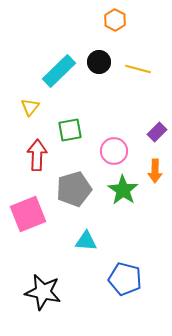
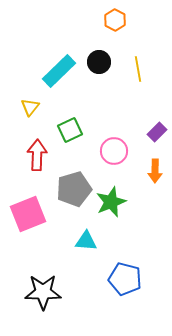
yellow line: rotated 65 degrees clockwise
green square: rotated 15 degrees counterclockwise
green star: moved 12 px left, 12 px down; rotated 16 degrees clockwise
black star: rotated 12 degrees counterclockwise
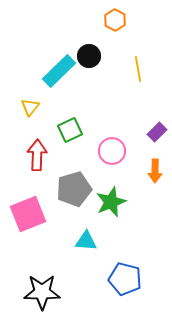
black circle: moved 10 px left, 6 px up
pink circle: moved 2 px left
black star: moved 1 px left
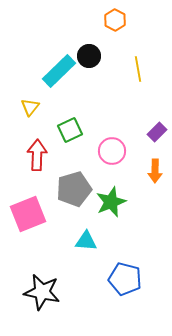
black star: rotated 12 degrees clockwise
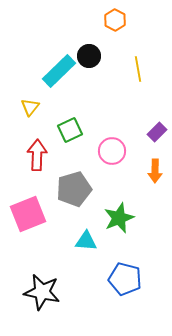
green star: moved 8 px right, 16 px down
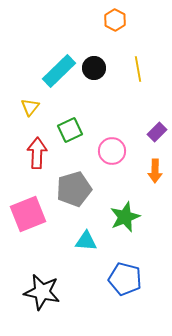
black circle: moved 5 px right, 12 px down
red arrow: moved 2 px up
green star: moved 6 px right, 1 px up
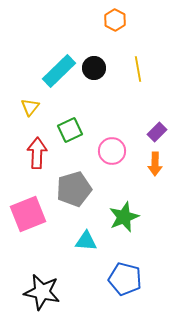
orange arrow: moved 7 px up
green star: moved 1 px left
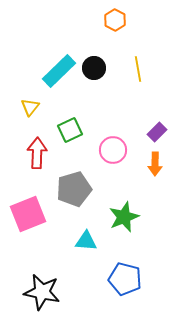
pink circle: moved 1 px right, 1 px up
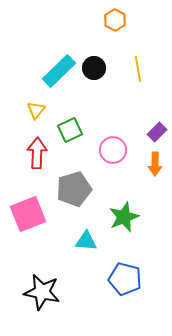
yellow triangle: moved 6 px right, 3 px down
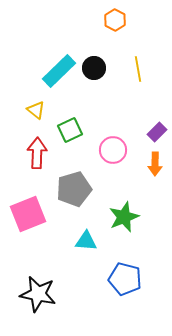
yellow triangle: rotated 30 degrees counterclockwise
black star: moved 4 px left, 2 px down
